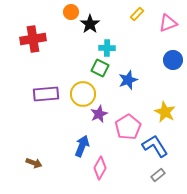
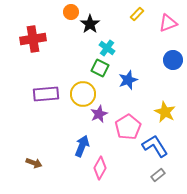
cyan cross: rotated 35 degrees clockwise
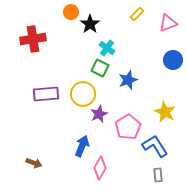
gray rectangle: rotated 56 degrees counterclockwise
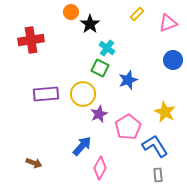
red cross: moved 2 px left, 1 px down
blue arrow: rotated 20 degrees clockwise
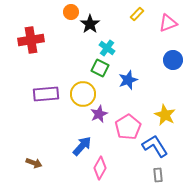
yellow star: moved 3 px down
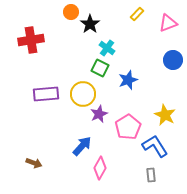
gray rectangle: moved 7 px left
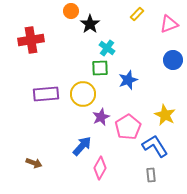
orange circle: moved 1 px up
pink triangle: moved 1 px right, 1 px down
green square: rotated 30 degrees counterclockwise
purple star: moved 2 px right, 3 px down
